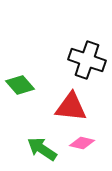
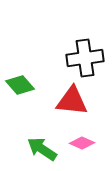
black cross: moved 2 px left, 2 px up; rotated 27 degrees counterclockwise
red triangle: moved 1 px right, 6 px up
pink diamond: rotated 10 degrees clockwise
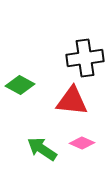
green diamond: rotated 20 degrees counterclockwise
